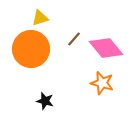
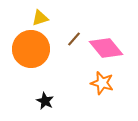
black star: rotated 12 degrees clockwise
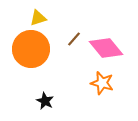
yellow triangle: moved 2 px left
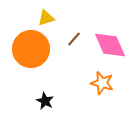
yellow triangle: moved 8 px right
pink diamond: moved 4 px right, 3 px up; rotated 16 degrees clockwise
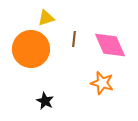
brown line: rotated 35 degrees counterclockwise
